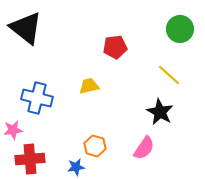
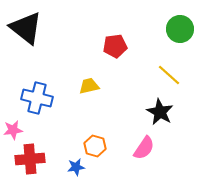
red pentagon: moved 1 px up
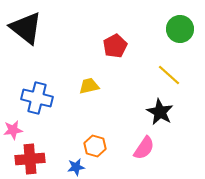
red pentagon: rotated 20 degrees counterclockwise
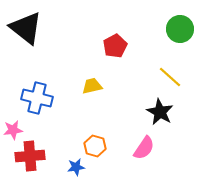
yellow line: moved 1 px right, 2 px down
yellow trapezoid: moved 3 px right
red cross: moved 3 px up
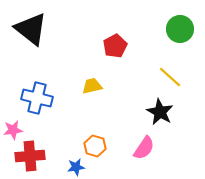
black triangle: moved 5 px right, 1 px down
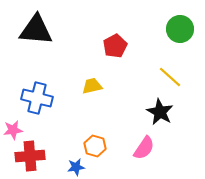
black triangle: moved 5 px right, 1 px down; rotated 33 degrees counterclockwise
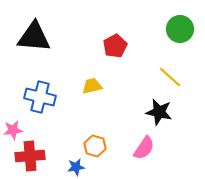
black triangle: moved 2 px left, 7 px down
blue cross: moved 3 px right, 1 px up
black star: moved 1 px left; rotated 16 degrees counterclockwise
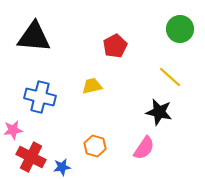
red cross: moved 1 px right, 1 px down; rotated 32 degrees clockwise
blue star: moved 14 px left
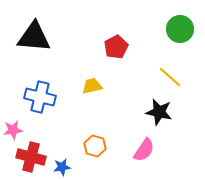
red pentagon: moved 1 px right, 1 px down
pink semicircle: moved 2 px down
red cross: rotated 12 degrees counterclockwise
